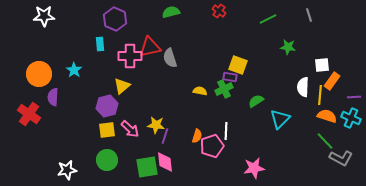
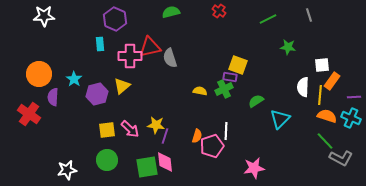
cyan star at (74, 70): moved 9 px down
purple hexagon at (107, 106): moved 10 px left, 12 px up
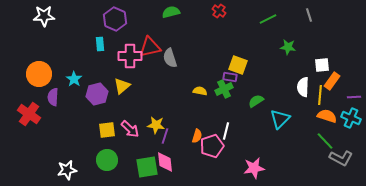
white line at (226, 131): rotated 12 degrees clockwise
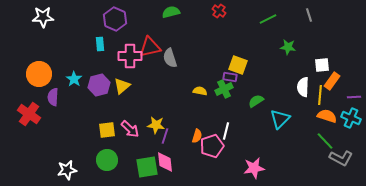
white star at (44, 16): moved 1 px left, 1 px down
purple hexagon at (97, 94): moved 2 px right, 9 px up
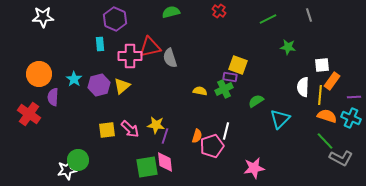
green circle at (107, 160): moved 29 px left
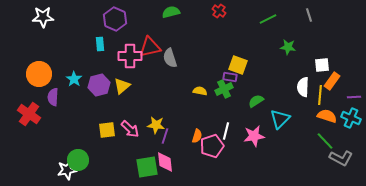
pink star at (254, 168): moved 32 px up
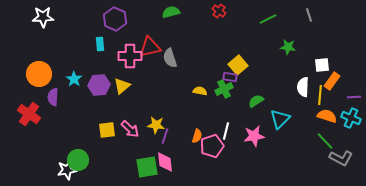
yellow square at (238, 65): rotated 30 degrees clockwise
purple hexagon at (99, 85): rotated 10 degrees clockwise
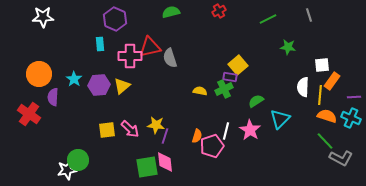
red cross at (219, 11): rotated 24 degrees clockwise
pink star at (254, 136): moved 4 px left, 6 px up; rotated 30 degrees counterclockwise
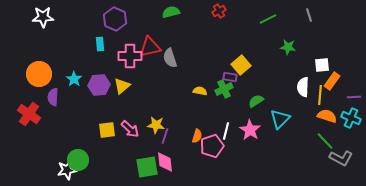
yellow square at (238, 65): moved 3 px right
